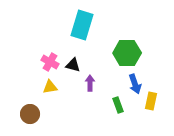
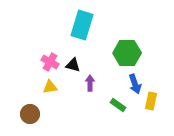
green rectangle: rotated 35 degrees counterclockwise
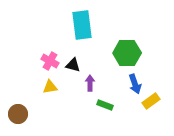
cyan rectangle: rotated 24 degrees counterclockwise
pink cross: moved 1 px up
yellow rectangle: rotated 42 degrees clockwise
green rectangle: moved 13 px left; rotated 14 degrees counterclockwise
brown circle: moved 12 px left
